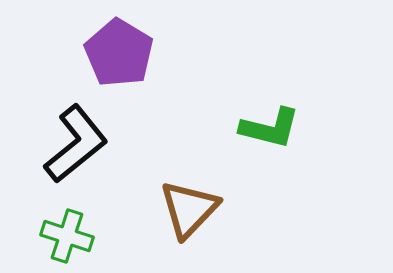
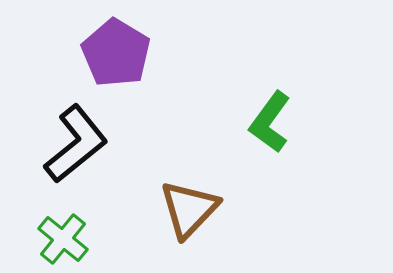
purple pentagon: moved 3 px left
green L-shape: moved 6 px up; rotated 112 degrees clockwise
green cross: moved 4 px left, 3 px down; rotated 21 degrees clockwise
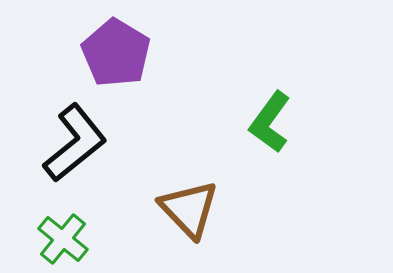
black L-shape: moved 1 px left, 1 px up
brown triangle: rotated 28 degrees counterclockwise
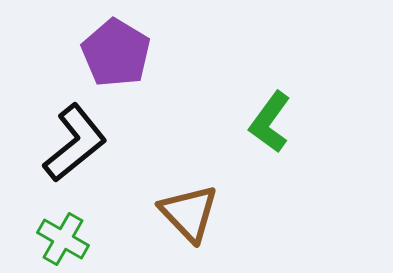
brown triangle: moved 4 px down
green cross: rotated 9 degrees counterclockwise
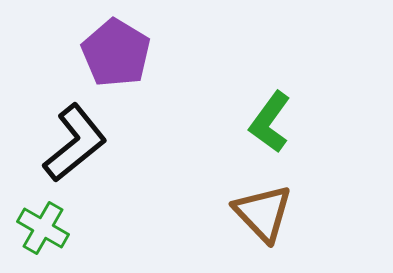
brown triangle: moved 74 px right
green cross: moved 20 px left, 11 px up
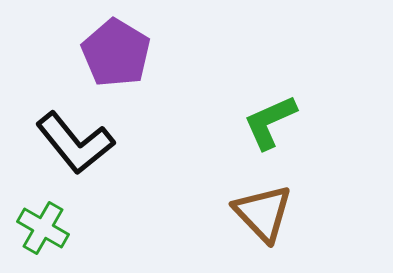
green L-shape: rotated 30 degrees clockwise
black L-shape: rotated 90 degrees clockwise
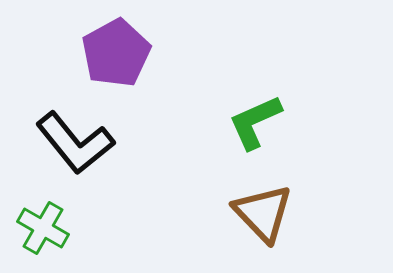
purple pentagon: rotated 12 degrees clockwise
green L-shape: moved 15 px left
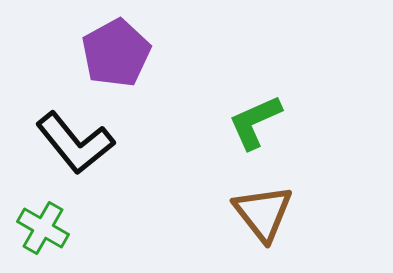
brown triangle: rotated 6 degrees clockwise
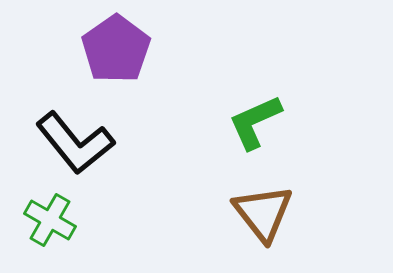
purple pentagon: moved 4 px up; rotated 6 degrees counterclockwise
green cross: moved 7 px right, 8 px up
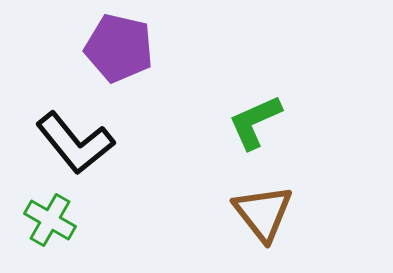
purple pentagon: moved 3 px right, 1 px up; rotated 24 degrees counterclockwise
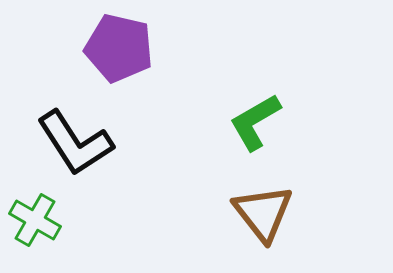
green L-shape: rotated 6 degrees counterclockwise
black L-shape: rotated 6 degrees clockwise
green cross: moved 15 px left
